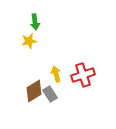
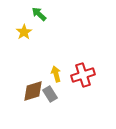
green arrow: moved 4 px right, 8 px up; rotated 140 degrees clockwise
yellow star: moved 5 px left, 9 px up; rotated 21 degrees counterclockwise
brown diamond: moved 1 px left; rotated 15 degrees clockwise
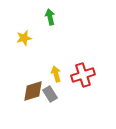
green arrow: moved 11 px right, 3 px down; rotated 35 degrees clockwise
yellow star: moved 6 px down; rotated 21 degrees clockwise
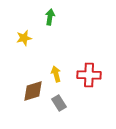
green arrow: rotated 21 degrees clockwise
red cross: moved 6 px right; rotated 20 degrees clockwise
gray rectangle: moved 9 px right, 9 px down
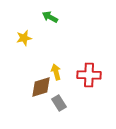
green arrow: rotated 70 degrees counterclockwise
yellow arrow: moved 2 px up
brown diamond: moved 8 px right, 4 px up
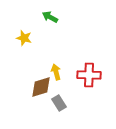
yellow star: rotated 28 degrees clockwise
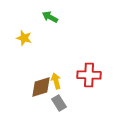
yellow arrow: moved 9 px down
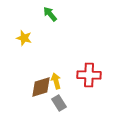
green arrow: moved 3 px up; rotated 21 degrees clockwise
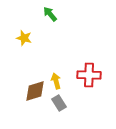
brown diamond: moved 6 px left, 4 px down
